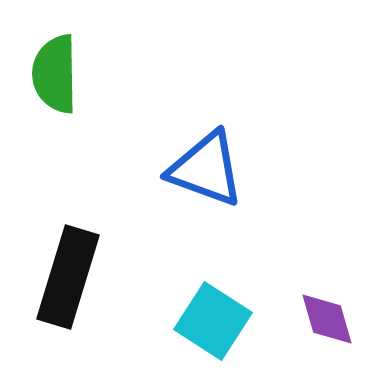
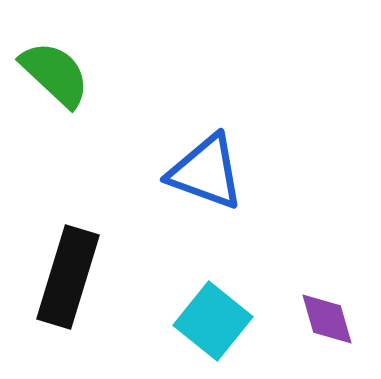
green semicircle: rotated 134 degrees clockwise
blue triangle: moved 3 px down
cyan square: rotated 6 degrees clockwise
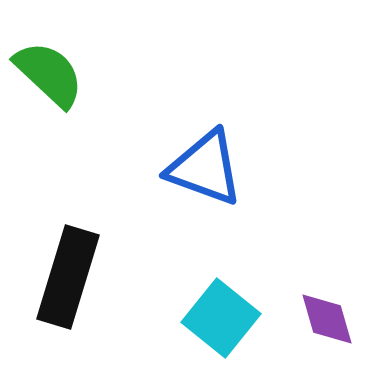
green semicircle: moved 6 px left
blue triangle: moved 1 px left, 4 px up
cyan square: moved 8 px right, 3 px up
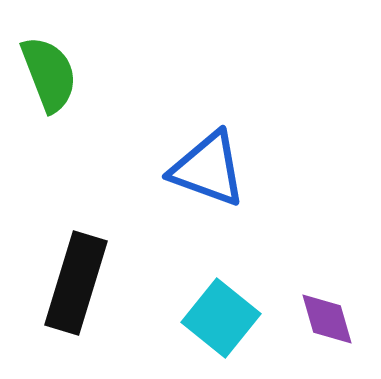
green semicircle: rotated 26 degrees clockwise
blue triangle: moved 3 px right, 1 px down
black rectangle: moved 8 px right, 6 px down
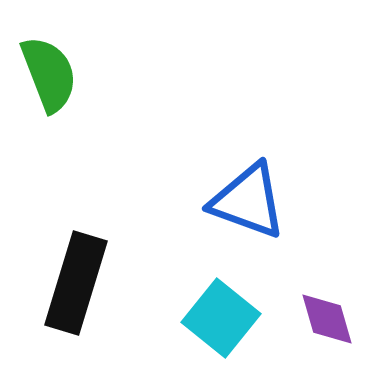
blue triangle: moved 40 px right, 32 px down
